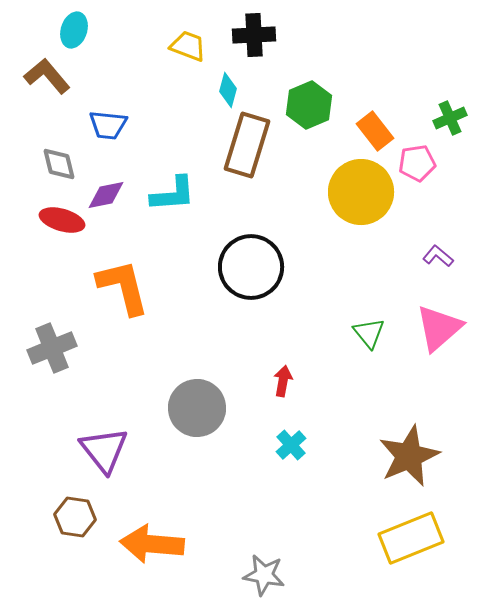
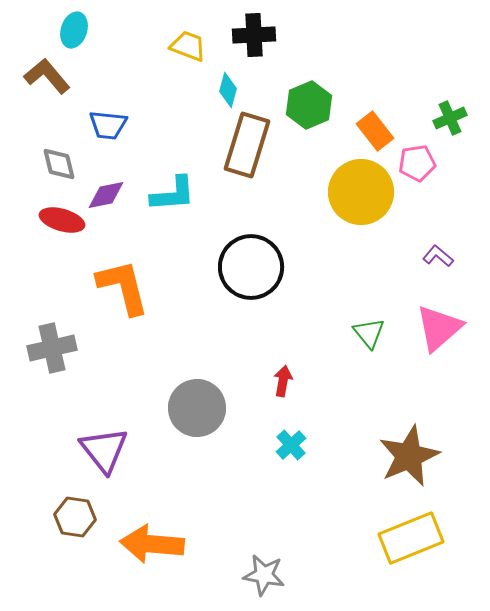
gray cross: rotated 9 degrees clockwise
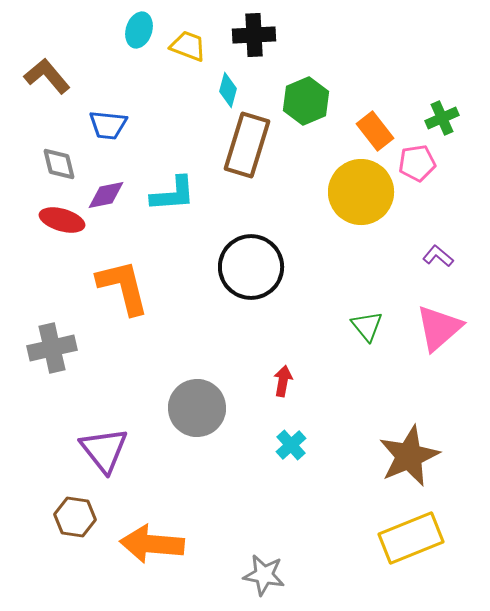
cyan ellipse: moved 65 px right
green hexagon: moved 3 px left, 4 px up
green cross: moved 8 px left
green triangle: moved 2 px left, 7 px up
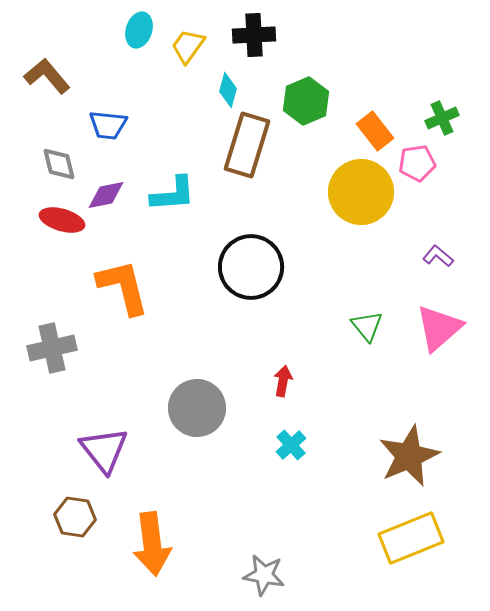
yellow trapezoid: rotated 75 degrees counterclockwise
orange arrow: rotated 102 degrees counterclockwise
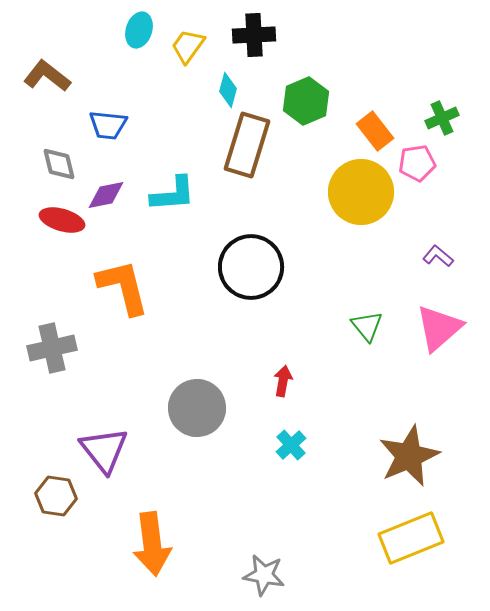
brown L-shape: rotated 12 degrees counterclockwise
brown hexagon: moved 19 px left, 21 px up
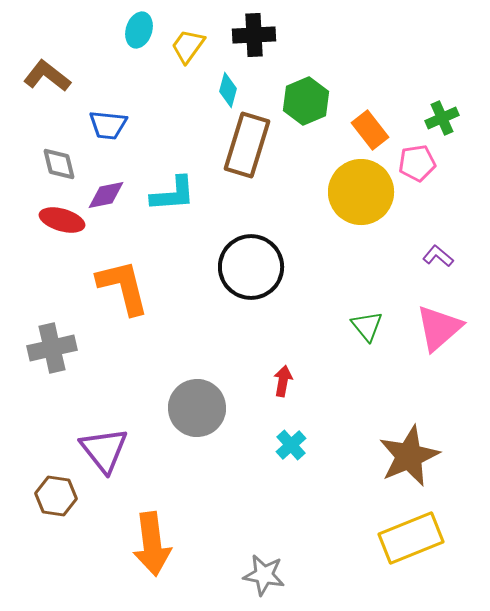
orange rectangle: moved 5 px left, 1 px up
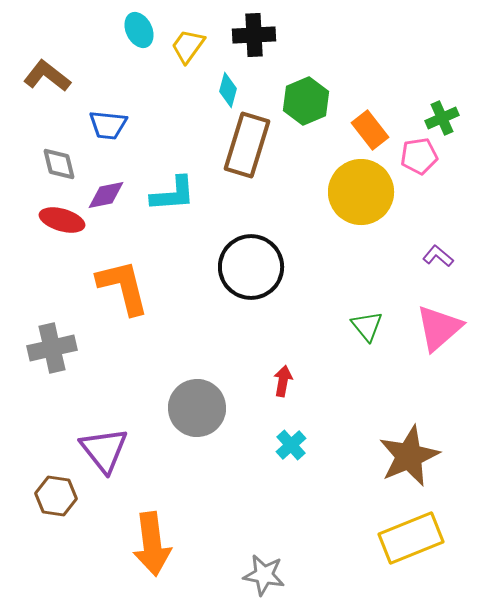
cyan ellipse: rotated 44 degrees counterclockwise
pink pentagon: moved 2 px right, 7 px up
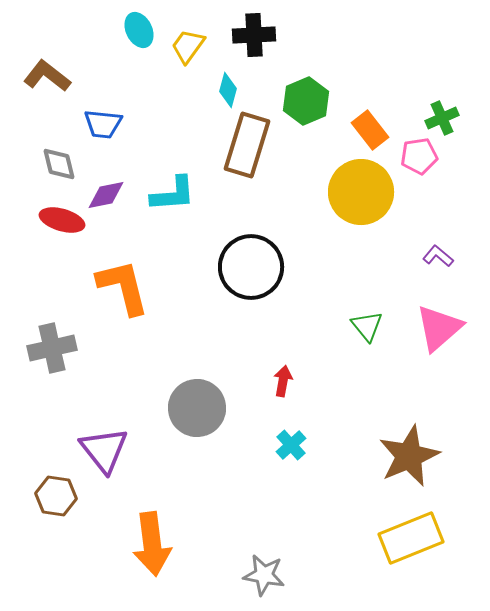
blue trapezoid: moved 5 px left, 1 px up
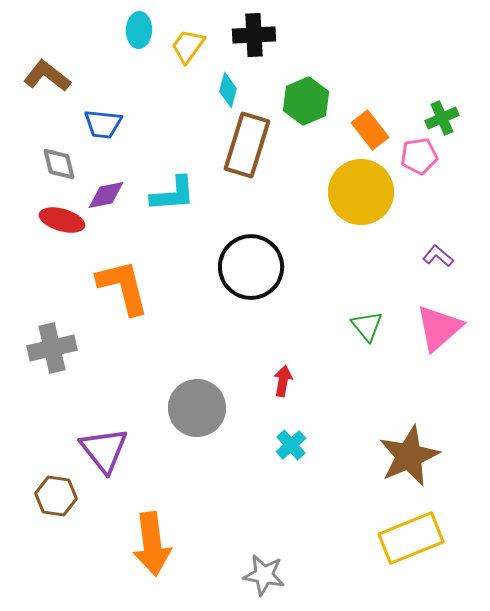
cyan ellipse: rotated 28 degrees clockwise
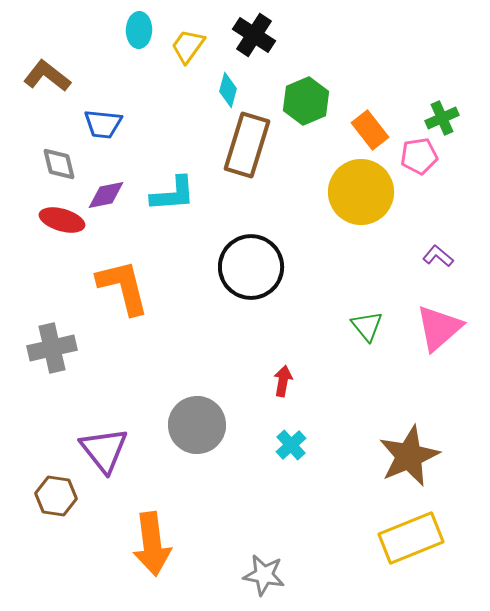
black cross: rotated 36 degrees clockwise
gray circle: moved 17 px down
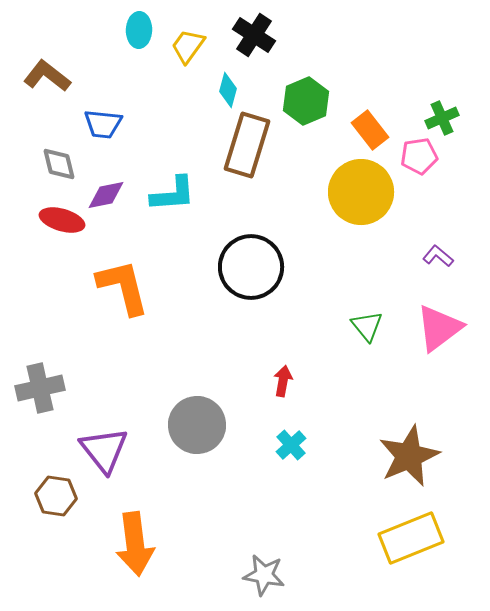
pink triangle: rotated 4 degrees clockwise
gray cross: moved 12 px left, 40 px down
orange arrow: moved 17 px left
